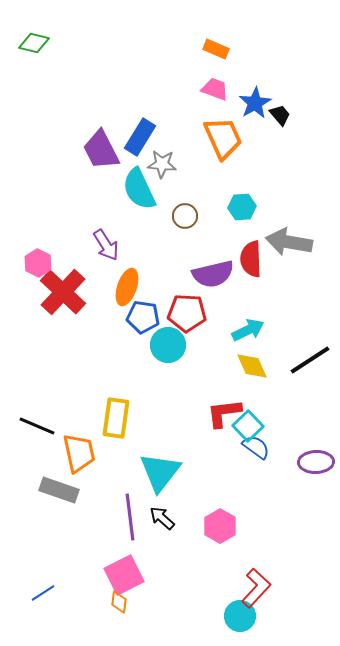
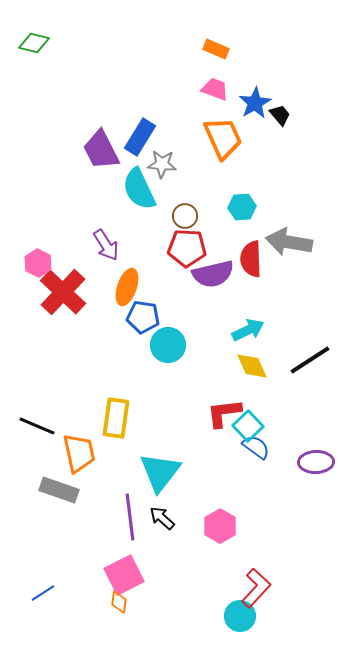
red pentagon at (187, 313): moved 65 px up
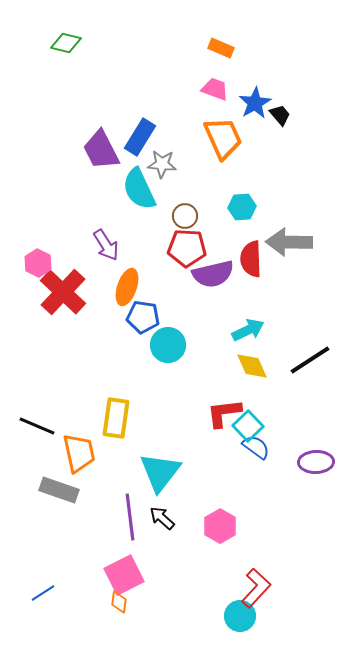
green diamond at (34, 43): moved 32 px right
orange rectangle at (216, 49): moved 5 px right, 1 px up
gray arrow at (289, 242): rotated 9 degrees counterclockwise
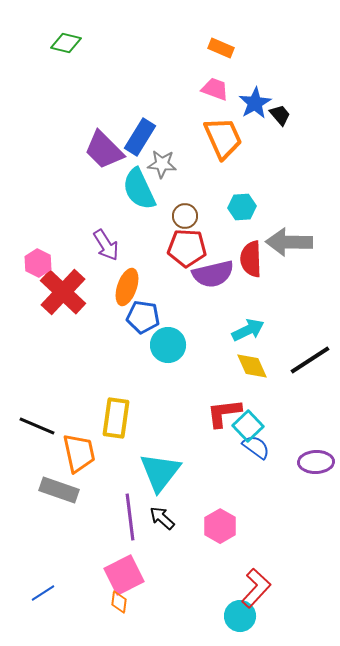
purple trapezoid at (101, 150): moved 3 px right; rotated 18 degrees counterclockwise
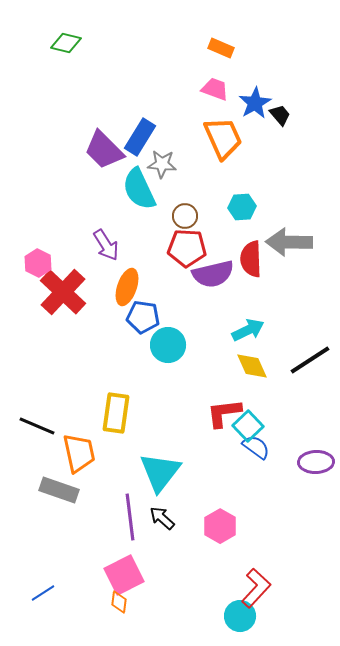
yellow rectangle at (116, 418): moved 5 px up
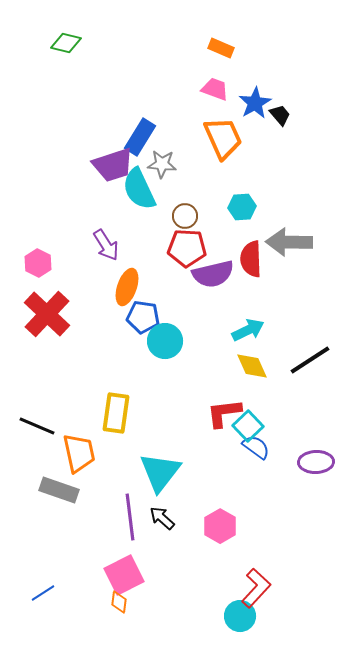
purple trapezoid at (104, 150): moved 9 px right, 15 px down; rotated 63 degrees counterclockwise
red cross at (63, 292): moved 16 px left, 22 px down
cyan circle at (168, 345): moved 3 px left, 4 px up
